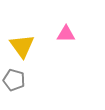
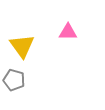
pink triangle: moved 2 px right, 2 px up
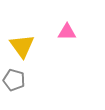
pink triangle: moved 1 px left
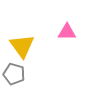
gray pentagon: moved 6 px up
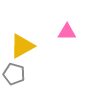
yellow triangle: rotated 36 degrees clockwise
